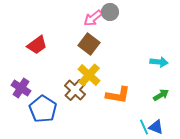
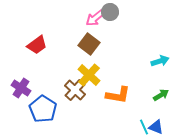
pink arrow: moved 2 px right
cyan arrow: moved 1 px right, 1 px up; rotated 24 degrees counterclockwise
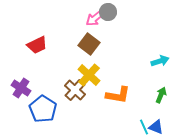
gray circle: moved 2 px left
red trapezoid: rotated 10 degrees clockwise
green arrow: rotated 35 degrees counterclockwise
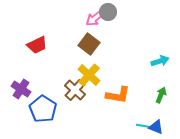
purple cross: moved 1 px down
cyan line: moved 1 px up; rotated 56 degrees counterclockwise
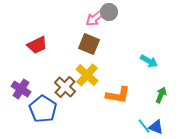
gray circle: moved 1 px right
brown square: rotated 15 degrees counterclockwise
cyan arrow: moved 11 px left; rotated 48 degrees clockwise
yellow cross: moved 2 px left
brown cross: moved 10 px left, 3 px up
cyan line: rotated 42 degrees clockwise
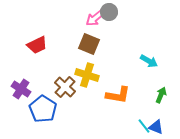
yellow cross: rotated 25 degrees counterclockwise
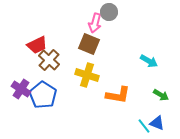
pink arrow: moved 5 px down; rotated 36 degrees counterclockwise
brown cross: moved 16 px left, 27 px up
green arrow: rotated 98 degrees clockwise
blue pentagon: moved 14 px up
blue triangle: moved 1 px right, 4 px up
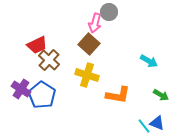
brown square: rotated 20 degrees clockwise
blue pentagon: moved 1 px left
